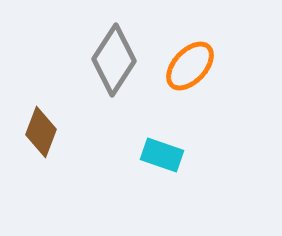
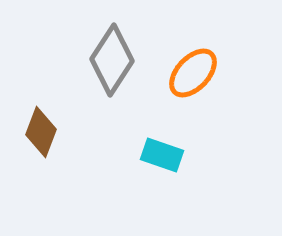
gray diamond: moved 2 px left
orange ellipse: moved 3 px right, 7 px down
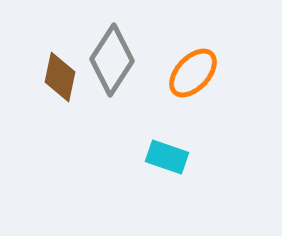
brown diamond: moved 19 px right, 55 px up; rotated 9 degrees counterclockwise
cyan rectangle: moved 5 px right, 2 px down
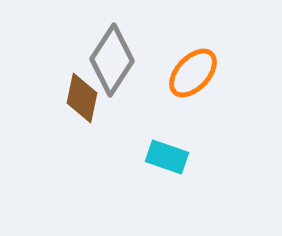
brown diamond: moved 22 px right, 21 px down
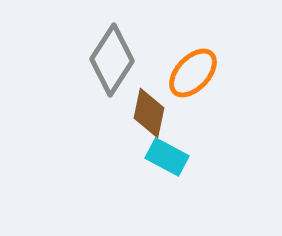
brown diamond: moved 67 px right, 15 px down
cyan rectangle: rotated 9 degrees clockwise
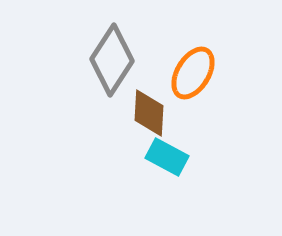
orange ellipse: rotated 12 degrees counterclockwise
brown diamond: rotated 9 degrees counterclockwise
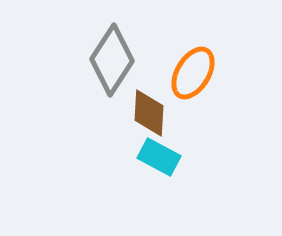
cyan rectangle: moved 8 px left
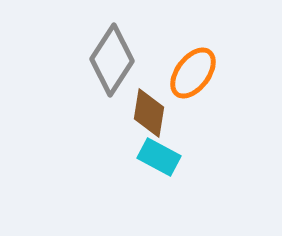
orange ellipse: rotated 6 degrees clockwise
brown diamond: rotated 6 degrees clockwise
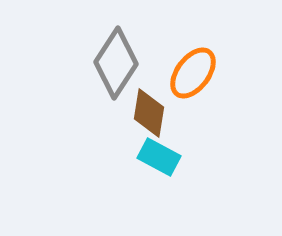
gray diamond: moved 4 px right, 3 px down
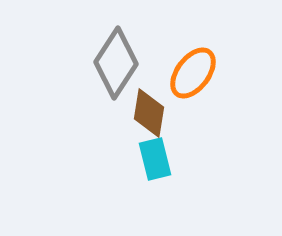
cyan rectangle: moved 4 px left, 2 px down; rotated 48 degrees clockwise
